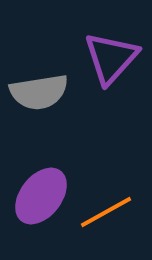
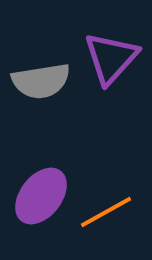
gray semicircle: moved 2 px right, 11 px up
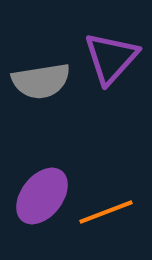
purple ellipse: moved 1 px right
orange line: rotated 8 degrees clockwise
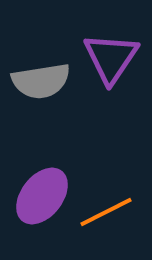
purple triangle: rotated 8 degrees counterclockwise
orange line: rotated 6 degrees counterclockwise
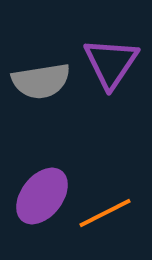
purple triangle: moved 5 px down
orange line: moved 1 px left, 1 px down
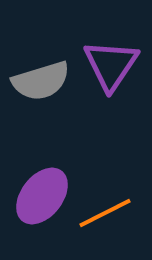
purple triangle: moved 2 px down
gray semicircle: rotated 8 degrees counterclockwise
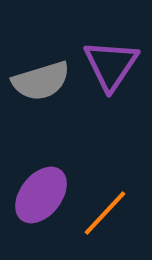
purple ellipse: moved 1 px left, 1 px up
orange line: rotated 20 degrees counterclockwise
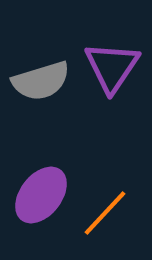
purple triangle: moved 1 px right, 2 px down
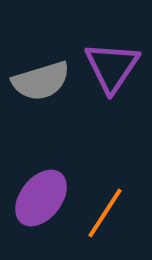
purple ellipse: moved 3 px down
orange line: rotated 10 degrees counterclockwise
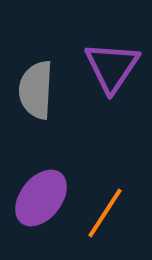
gray semicircle: moved 5 px left, 9 px down; rotated 110 degrees clockwise
